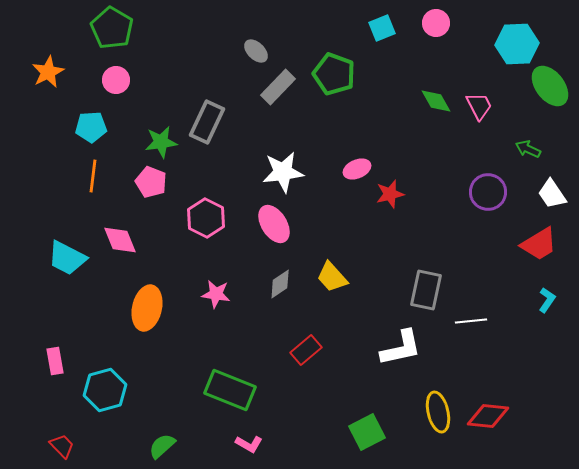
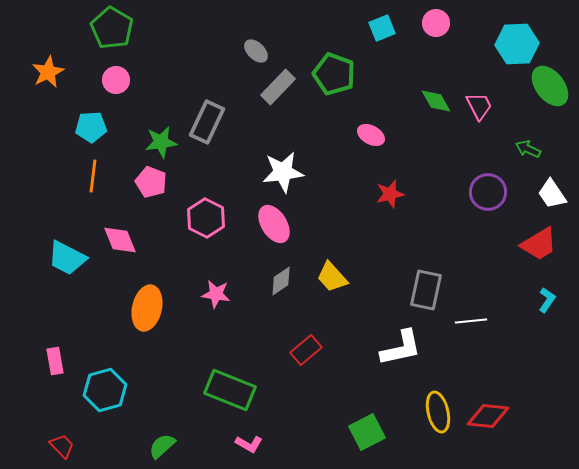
pink ellipse at (357, 169): moved 14 px right, 34 px up; rotated 52 degrees clockwise
gray diamond at (280, 284): moved 1 px right, 3 px up
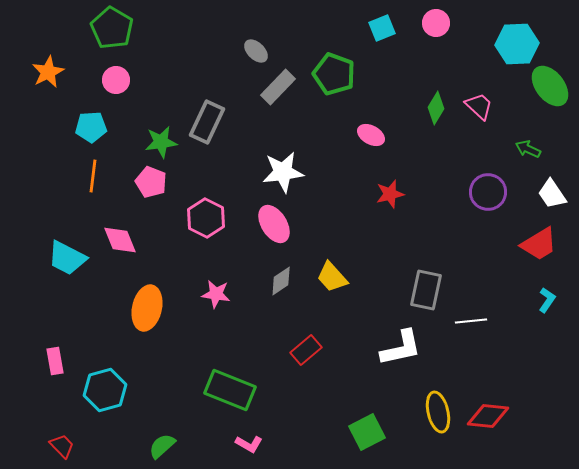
green diamond at (436, 101): moved 7 px down; rotated 60 degrees clockwise
pink trapezoid at (479, 106): rotated 20 degrees counterclockwise
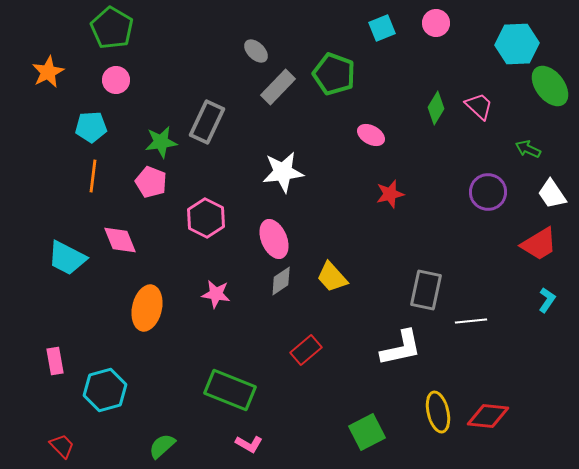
pink ellipse at (274, 224): moved 15 px down; rotated 9 degrees clockwise
